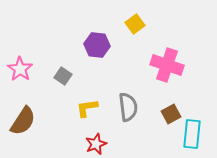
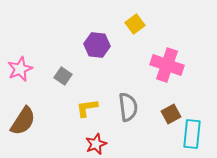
pink star: rotated 15 degrees clockwise
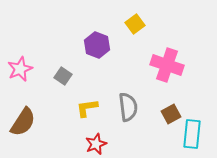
purple hexagon: rotated 15 degrees clockwise
brown semicircle: moved 1 px down
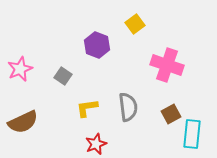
brown semicircle: rotated 32 degrees clockwise
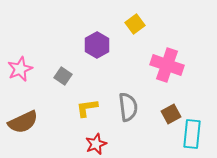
purple hexagon: rotated 10 degrees clockwise
